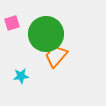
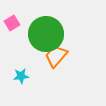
pink square: rotated 14 degrees counterclockwise
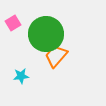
pink square: moved 1 px right
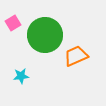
green circle: moved 1 px left, 1 px down
orange trapezoid: moved 20 px right; rotated 25 degrees clockwise
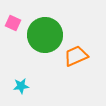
pink square: rotated 35 degrees counterclockwise
cyan star: moved 10 px down
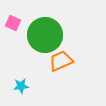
orange trapezoid: moved 15 px left, 5 px down
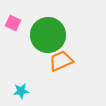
green circle: moved 3 px right
cyan star: moved 5 px down
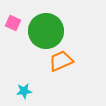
green circle: moved 2 px left, 4 px up
cyan star: moved 3 px right
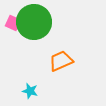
green circle: moved 12 px left, 9 px up
cyan star: moved 6 px right; rotated 21 degrees clockwise
